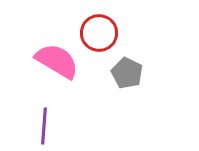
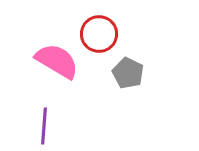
red circle: moved 1 px down
gray pentagon: moved 1 px right
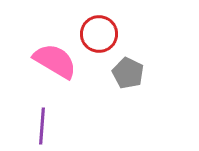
pink semicircle: moved 2 px left
purple line: moved 2 px left
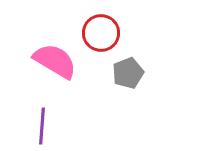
red circle: moved 2 px right, 1 px up
gray pentagon: rotated 24 degrees clockwise
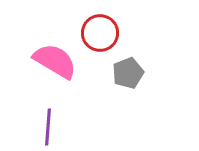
red circle: moved 1 px left
purple line: moved 6 px right, 1 px down
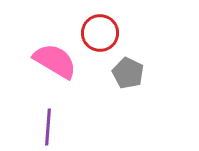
gray pentagon: rotated 24 degrees counterclockwise
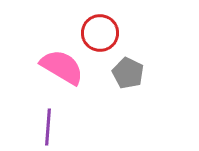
pink semicircle: moved 7 px right, 6 px down
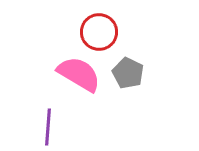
red circle: moved 1 px left, 1 px up
pink semicircle: moved 17 px right, 7 px down
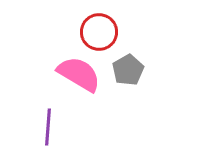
gray pentagon: moved 3 px up; rotated 16 degrees clockwise
